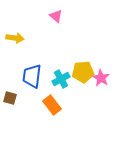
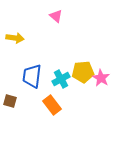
brown square: moved 3 px down
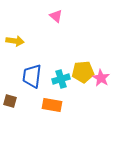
yellow arrow: moved 3 px down
cyan cross: rotated 12 degrees clockwise
orange rectangle: rotated 42 degrees counterclockwise
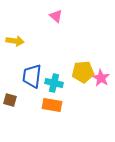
cyan cross: moved 7 px left, 4 px down; rotated 30 degrees clockwise
brown square: moved 1 px up
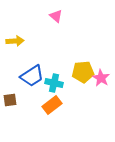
yellow arrow: rotated 12 degrees counterclockwise
blue trapezoid: rotated 130 degrees counterclockwise
brown square: rotated 24 degrees counterclockwise
orange rectangle: rotated 48 degrees counterclockwise
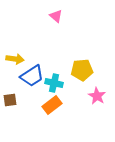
yellow arrow: moved 18 px down; rotated 12 degrees clockwise
yellow pentagon: moved 1 px left, 2 px up
pink star: moved 4 px left, 18 px down
